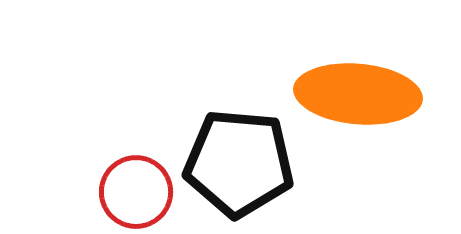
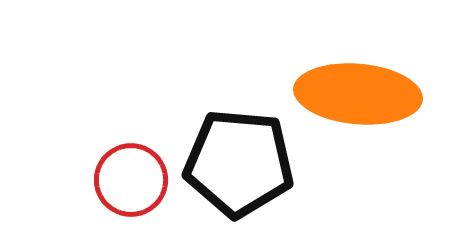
red circle: moved 5 px left, 12 px up
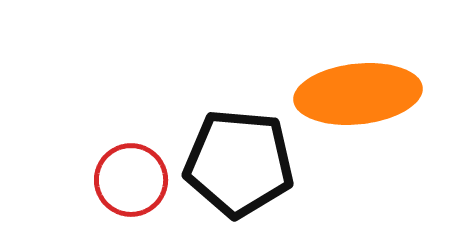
orange ellipse: rotated 11 degrees counterclockwise
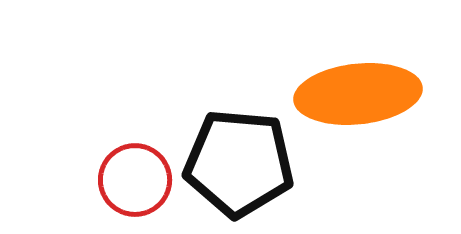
red circle: moved 4 px right
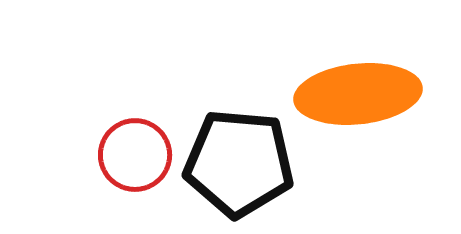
red circle: moved 25 px up
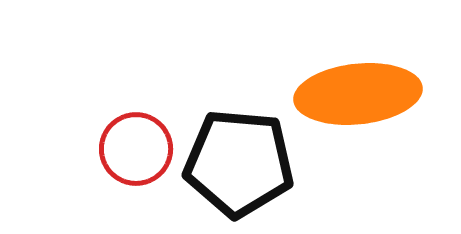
red circle: moved 1 px right, 6 px up
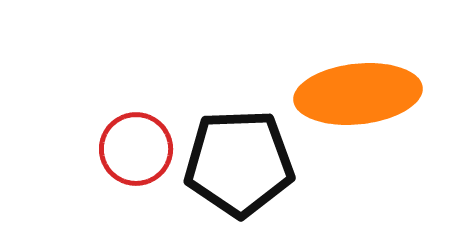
black pentagon: rotated 7 degrees counterclockwise
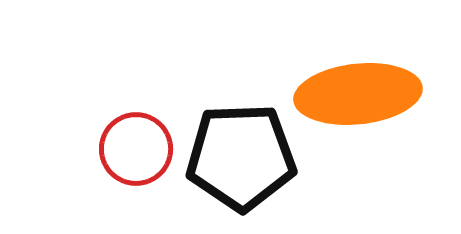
black pentagon: moved 2 px right, 6 px up
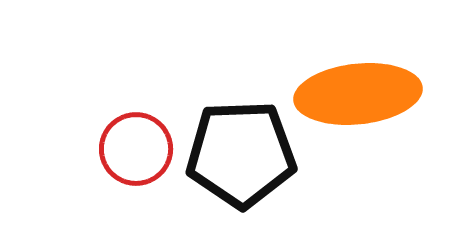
black pentagon: moved 3 px up
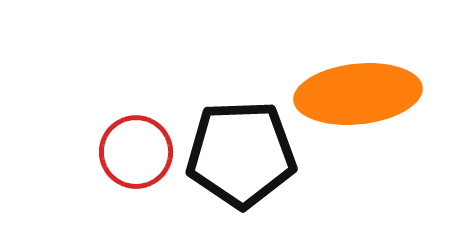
red circle: moved 3 px down
